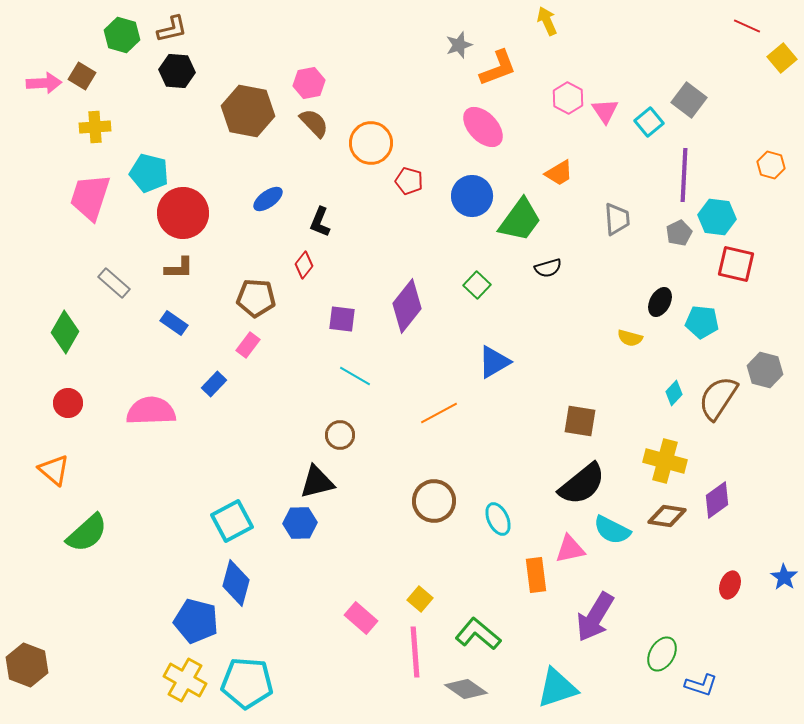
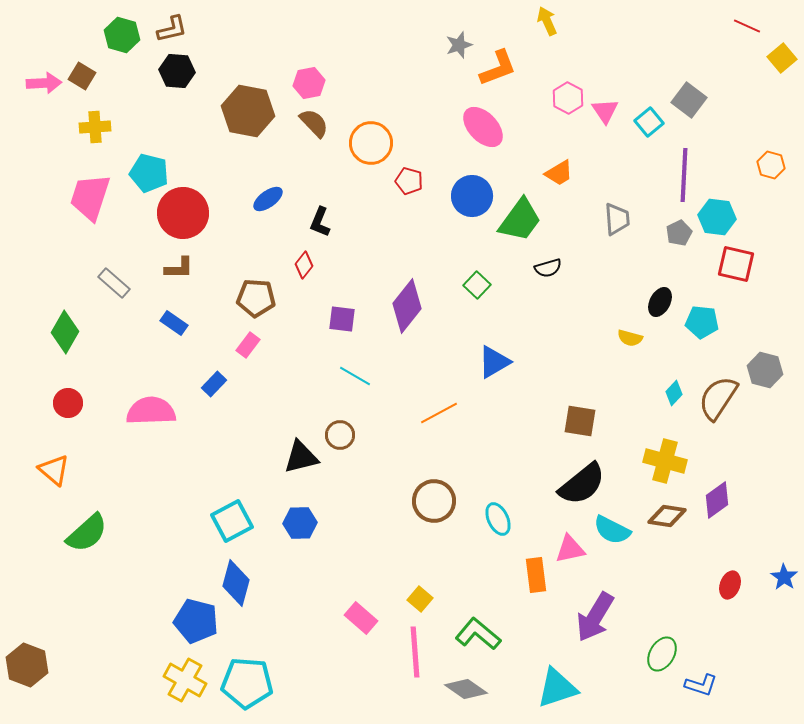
black triangle at (317, 482): moved 16 px left, 25 px up
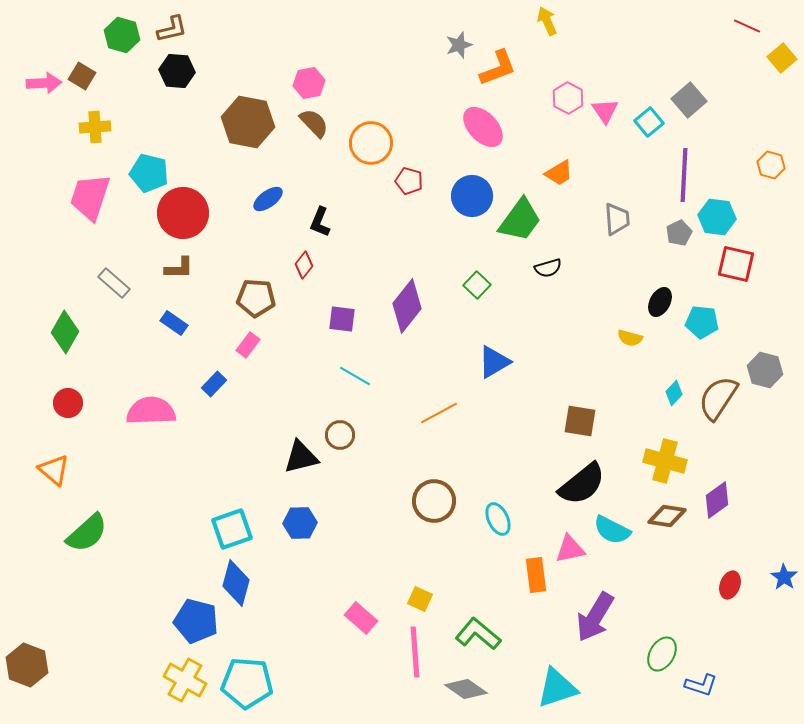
gray square at (689, 100): rotated 12 degrees clockwise
brown hexagon at (248, 111): moved 11 px down
cyan square at (232, 521): moved 8 px down; rotated 9 degrees clockwise
yellow square at (420, 599): rotated 15 degrees counterclockwise
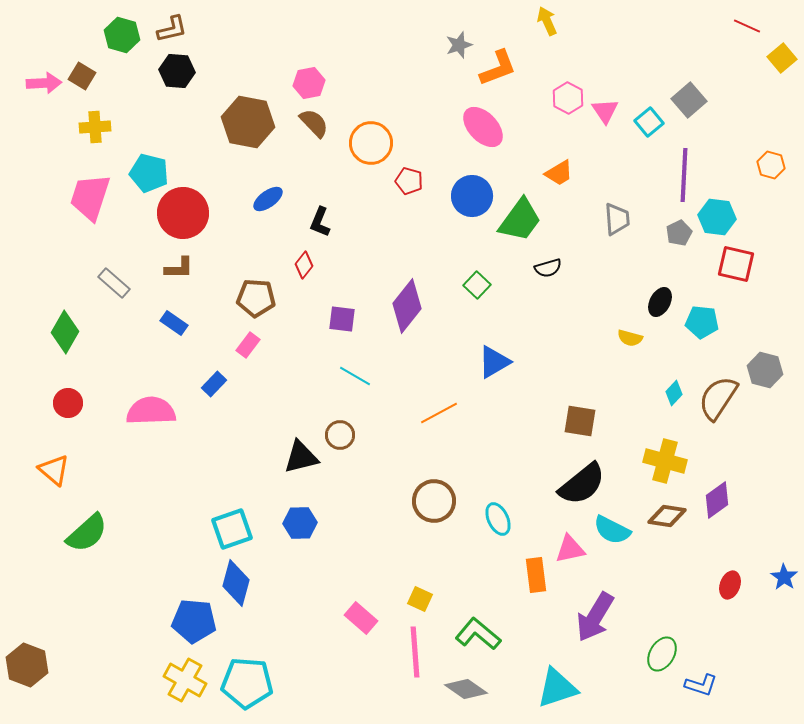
blue pentagon at (196, 621): moved 2 px left; rotated 9 degrees counterclockwise
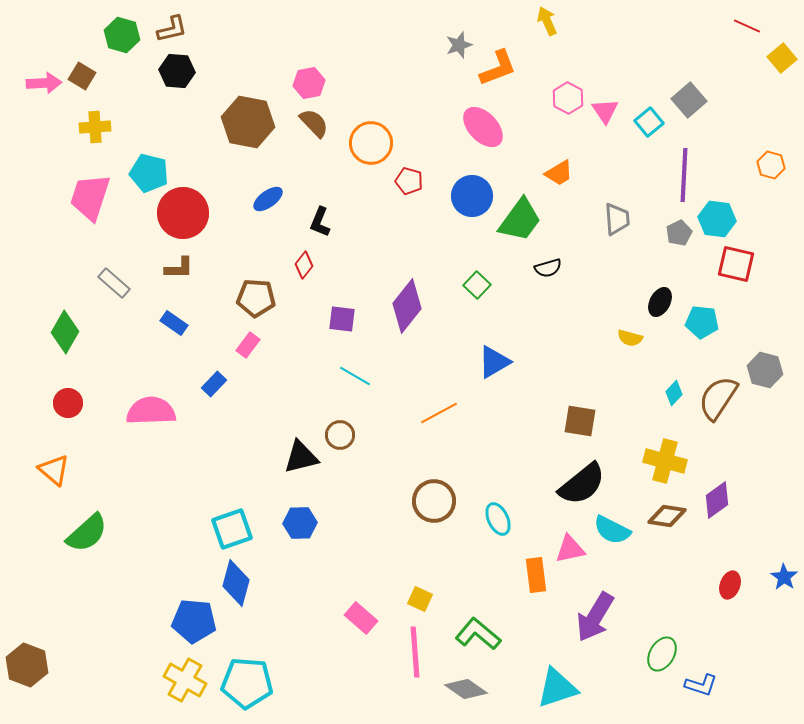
cyan hexagon at (717, 217): moved 2 px down
